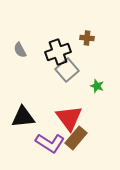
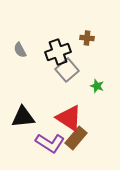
red triangle: rotated 20 degrees counterclockwise
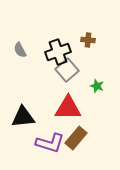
brown cross: moved 1 px right, 2 px down
red triangle: moved 1 px left, 10 px up; rotated 32 degrees counterclockwise
purple L-shape: rotated 16 degrees counterclockwise
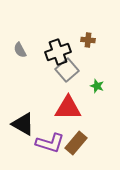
black triangle: moved 7 px down; rotated 35 degrees clockwise
brown rectangle: moved 5 px down
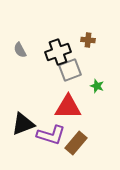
gray square: moved 3 px right; rotated 20 degrees clockwise
red triangle: moved 1 px up
black triangle: rotated 50 degrees counterclockwise
purple L-shape: moved 1 px right, 8 px up
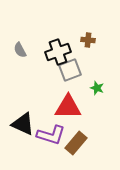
green star: moved 2 px down
black triangle: rotated 45 degrees clockwise
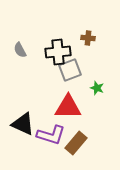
brown cross: moved 2 px up
black cross: rotated 15 degrees clockwise
